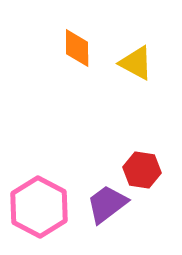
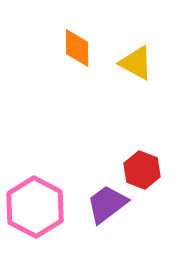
red hexagon: rotated 12 degrees clockwise
pink hexagon: moved 4 px left
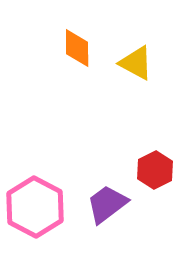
red hexagon: moved 13 px right; rotated 12 degrees clockwise
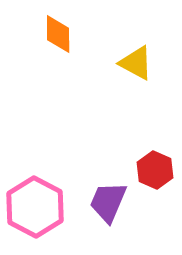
orange diamond: moved 19 px left, 14 px up
red hexagon: rotated 9 degrees counterclockwise
purple trapezoid: moved 1 px right, 2 px up; rotated 30 degrees counterclockwise
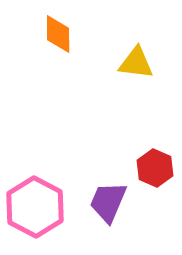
yellow triangle: rotated 21 degrees counterclockwise
red hexagon: moved 2 px up
